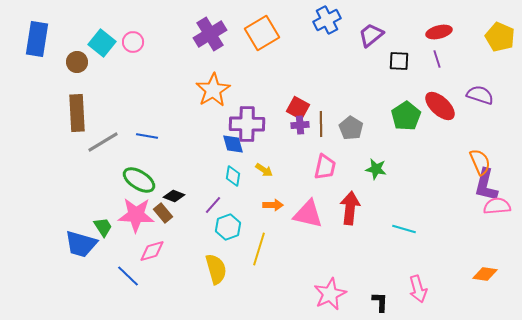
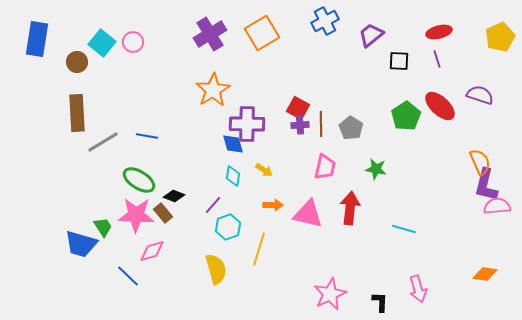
blue cross at (327, 20): moved 2 px left, 1 px down
yellow pentagon at (500, 37): rotated 24 degrees clockwise
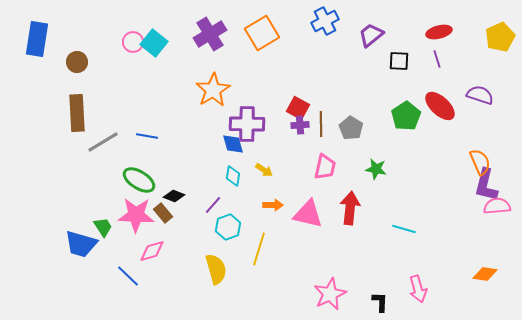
cyan square at (102, 43): moved 52 px right
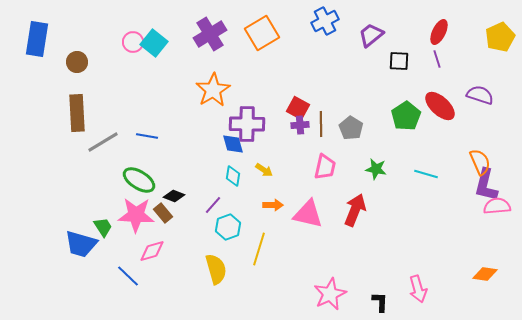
red ellipse at (439, 32): rotated 50 degrees counterclockwise
red arrow at (350, 208): moved 5 px right, 2 px down; rotated 16 degrees clockwise
cyan line at (404, 229): moved 22 px right, 55 px up
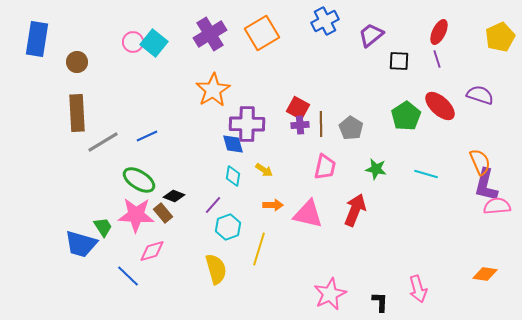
blue line at (147, 136): rotated 35 degrees counterclockwise
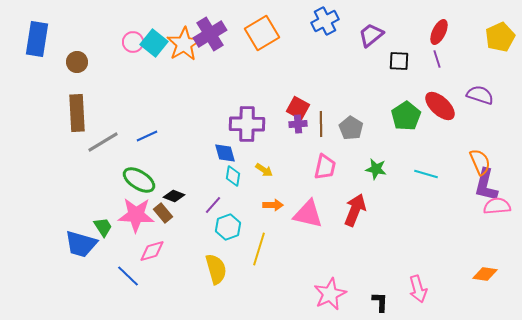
orange star at (213, 90): moved 29 px left, 46 px up
purple cross at (300, 125): moved 2 px left, 1 px up
blue diamond at (233, 144): moved 8 px left, 9 px down
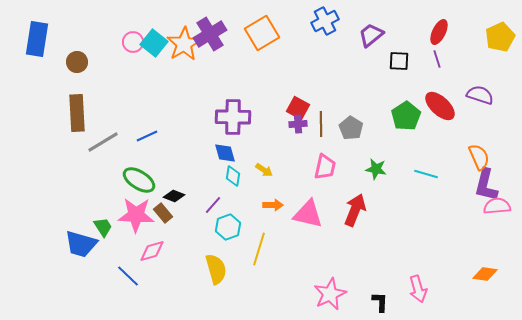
purple cross at (247, 124): moved 14 px left, 7 px up
orange semicircle at (480, 162): moved 1 px left, 5 px up
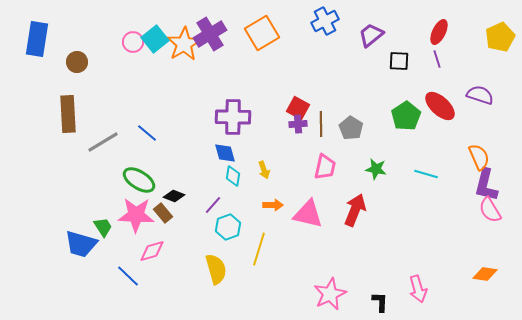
cyan square at (154, 43): moved 1 px right, 4 px up; rotated 12 degrees clockwise
brown rectangle at (77, 113): moved 9 px left, 1 px down
blue line at (147, 136): moved 3 px up; rotated 65 degrees clockwise
yellow arrow at (264, 170): rotated 36 degrees clockwise
pink semicircle at (497, 206): moved 7 px left, 4 px down; rotated 116 degrees counterclockwise
